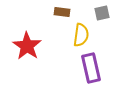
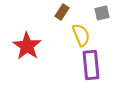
brown rectangle: rotated 63 degrees counterclockwise
yellow semicircle: rotated 30 degrees counterclockwise
purple rectangle: moved 3 px up; rotated 8 degrees clockwise
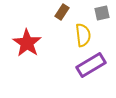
yellow semicircle: moved 2 px right; rotated 15 degrees clockwise
red star: moved 3 px up
purple rectangle: rotated 64 degrees clockwise
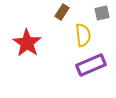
purple rectangle: rotated 8 degrees clockwise
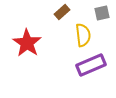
brown rectangle: rotated 14 degrees clockwise
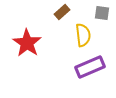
gray square: rotated 21 degrees clockwise
purple rectangle: moved 1 px left, 2 px down
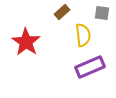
red star: moved 1 px left, 1 px up
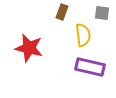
brown rectangle: rotated 28 degrees counterclockwise
red star: moved 3 px right, 6 px down; rotated 20 degrees counterclockwise
purple rectangle: rotated 36 degrees clockwise
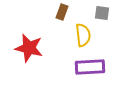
purple rectangle: rotated 16 degrees counterclockwise
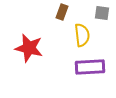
yellow semicircle: moved 1 px left
